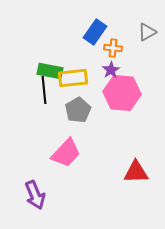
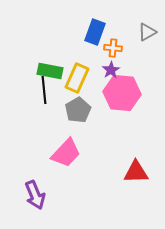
blue rectangle: rotated 15 degrees counterclockwise
yellow rectangle: moved 4 px right; rotated 60 degrees counterclockwise
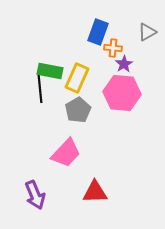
blue rectangle: moved 3 px right
purple star: moved 13 px right, 6 px up
black line: moved 4 px left, 1 px up
red triangle: moved 41 px left, 20 px down
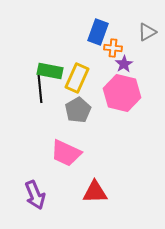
pink hexagon: rotated 9 degrees clockwise
pink trapezoid: rotated 72 degrees clockwise
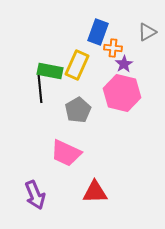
yellow rectangle: moved 13 px up
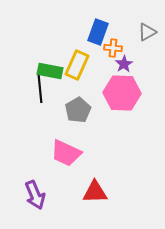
pink hexagon: rotated 12 degrees counterclockwise
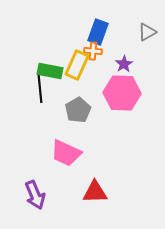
orange cross: moved 20 px left, 3 px down
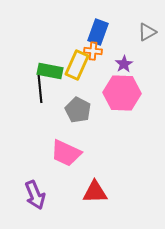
gray pentagon: rotated 15 degrees counterclockwise
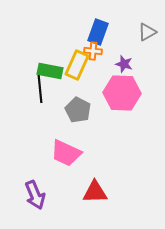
purple star: rotated 24 degrees counterclockwise
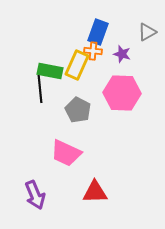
purple star: moved 2 px left, 10 px up
